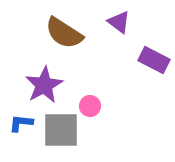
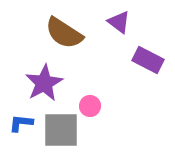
purple rectangle: moved 6 px left
purple star: moved 2 px up
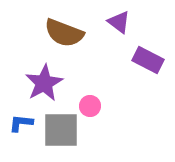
brown semicircle: rotated 12 degrees counterclockwise
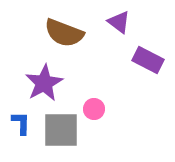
pink circle: moved 4 px right, 3 px down
blue L-shape: rotated 85 degrees clockwise
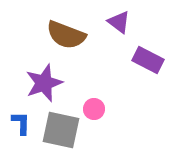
brown semicircle: moved 2 px right, 2 px down
purple star: rotated 9 degrees clockwise
gray square: rotated 12 degrees clockwise
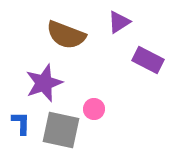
purple triangle: rotated 50 degrees clockwise
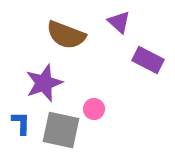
purple triangle: rotated 45 degrees counterclockwise
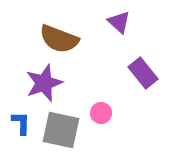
brown semicircle: moved 7 px left, 4 px down
purple rectangle: moved 5 px left, 13 px down; rotated 24 degrees clockwise
pink circle: moved 7 px right, 4 px down
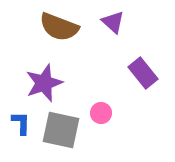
purple triangle: moved 6 px left
brown semicircle: moved 12 px up
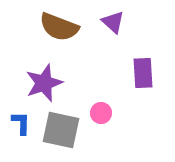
purple rectangle: rotated 36 degrees clockwise
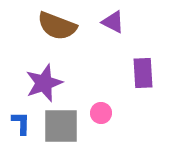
purple triangle: rotated 15 degrees counterclockwise
brown semicircle: moved 2 px left, 1 px up
gray square: moved 4 px up; rotated 12 degrees counterclockwise
